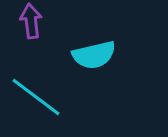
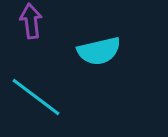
cyan semicircle: moved 5 px right, 4 px up
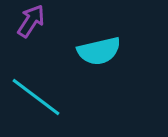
purple arrow: rotated 40 degrees clockwise
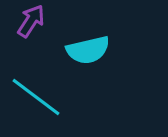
cyan semicircle: moved 11 px left, 1 px up
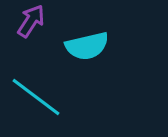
cyan semicircle: moved 1 px left, 4 px up
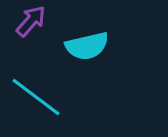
purple arrow: rotated 8 degrees clockwise
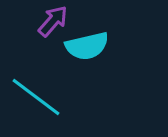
purple arrow: moved 22 px right
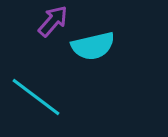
cyan semicircle: moved 6 px right
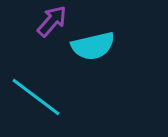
purple arrow: moved 1 px left
